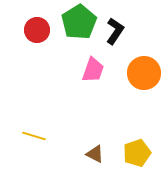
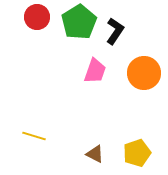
red circle: moved 13 px up
pink trapezoid: moved 2 px right, 1 px down
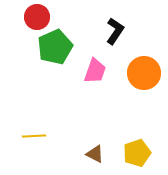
green pentagon: moved 24 px left, 25 px down; rotated 8 degrees clockwise
yellow line: rotated 20 degrees counterclockwise
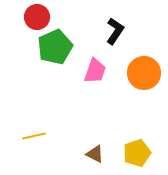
yellow line: rotated 10 degrees counterclockwise
